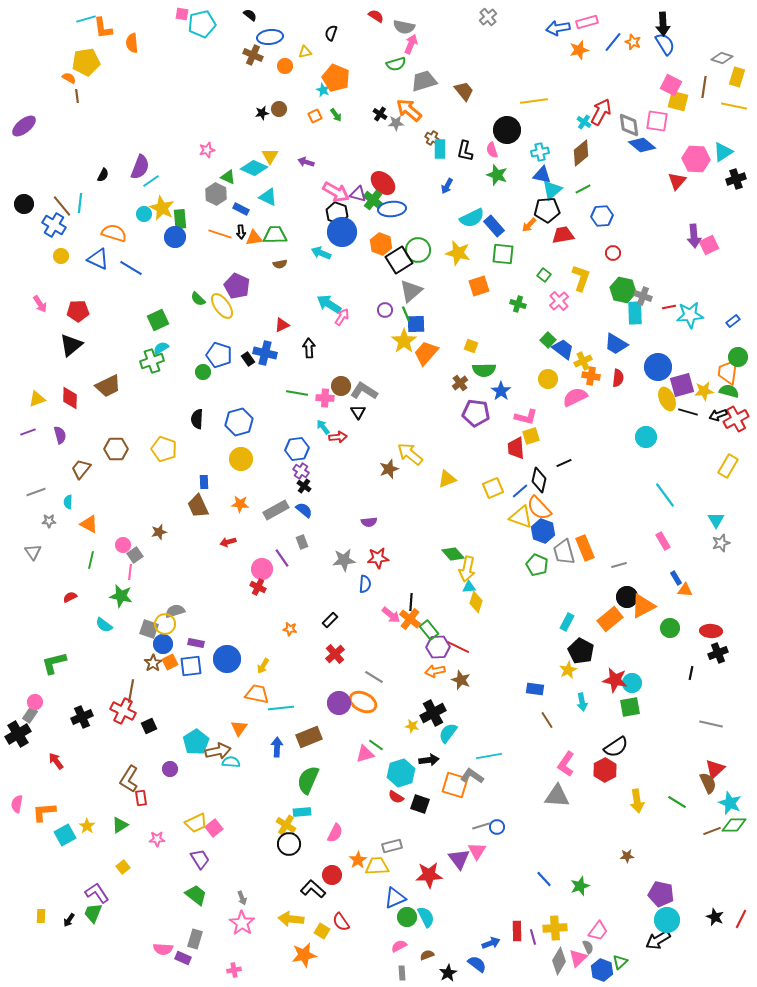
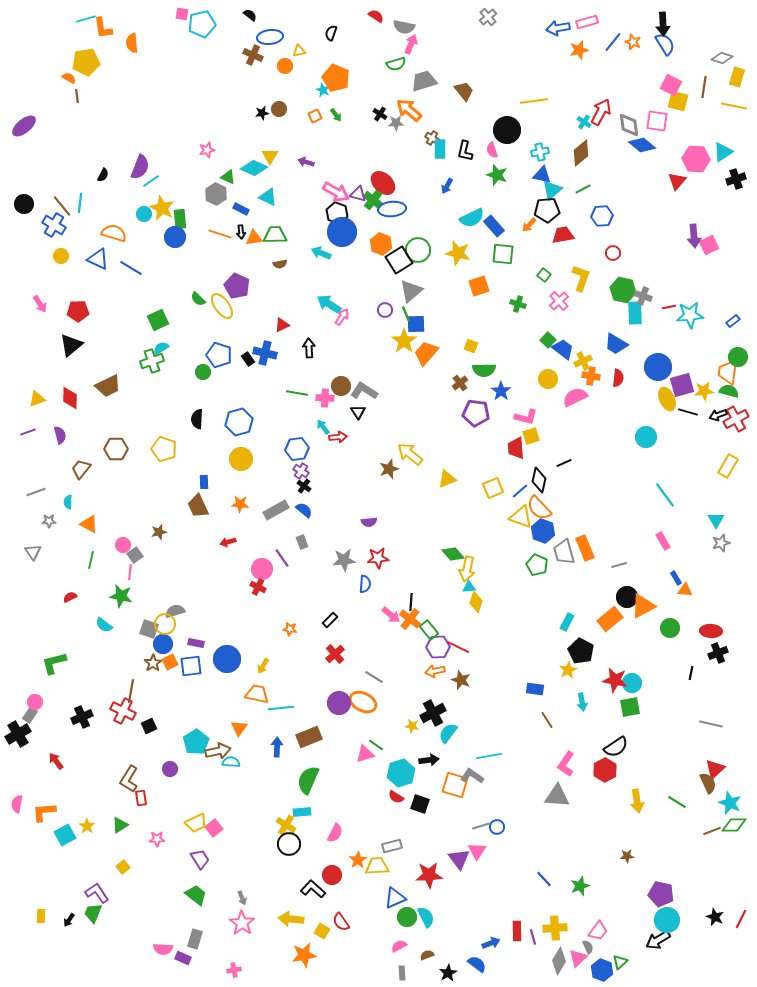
yellow triangle at (305, 52): moved 6 px left, 1 px up
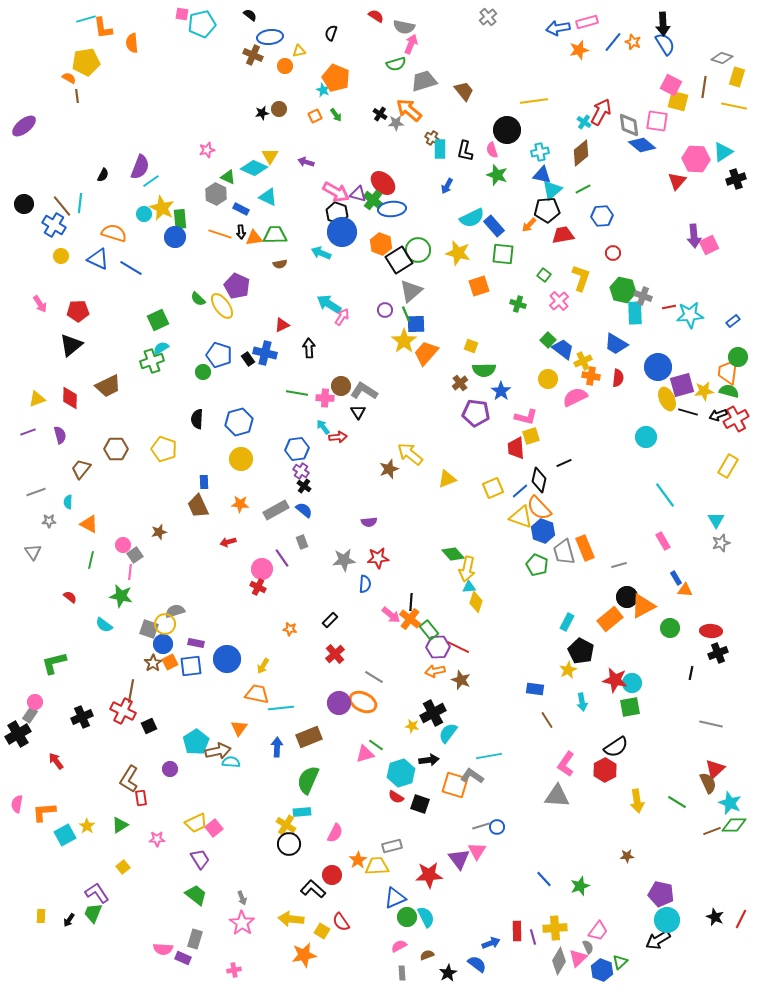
red semicircle at (70, 597): rotated 64 degrees clockwise
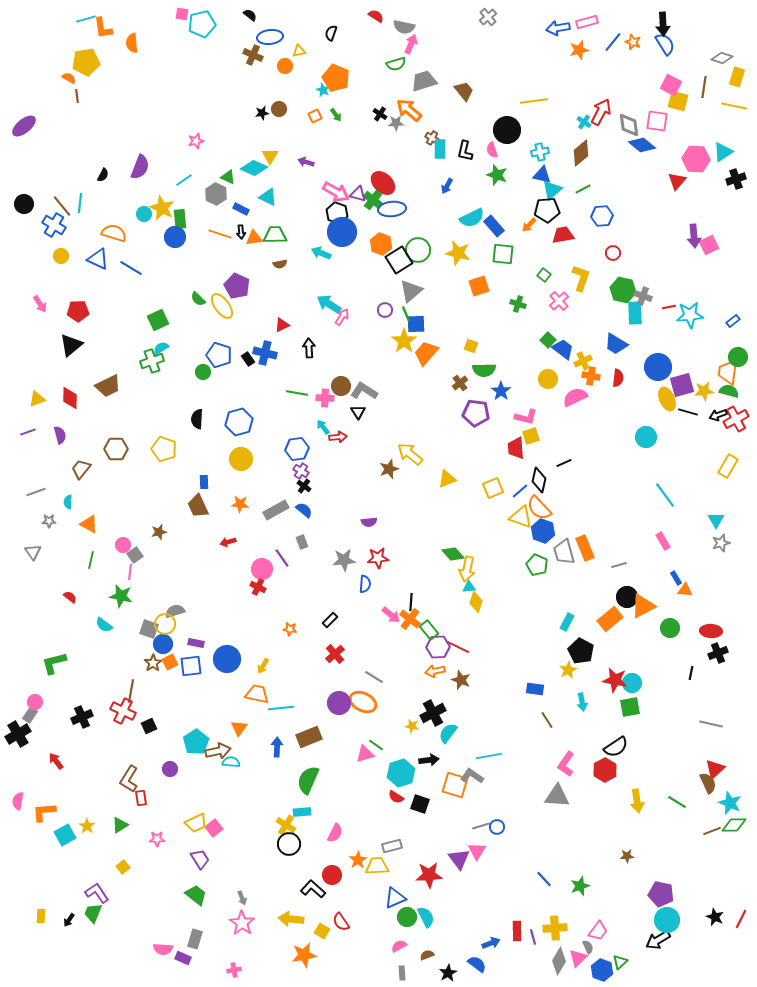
pink star at (207, 150): moved 11 px left, 9 px up
cyan line at (151, 181): moved 33 px right, 1 px up
pink semicircle at (17, 804): moved 1 px right, 3 px up
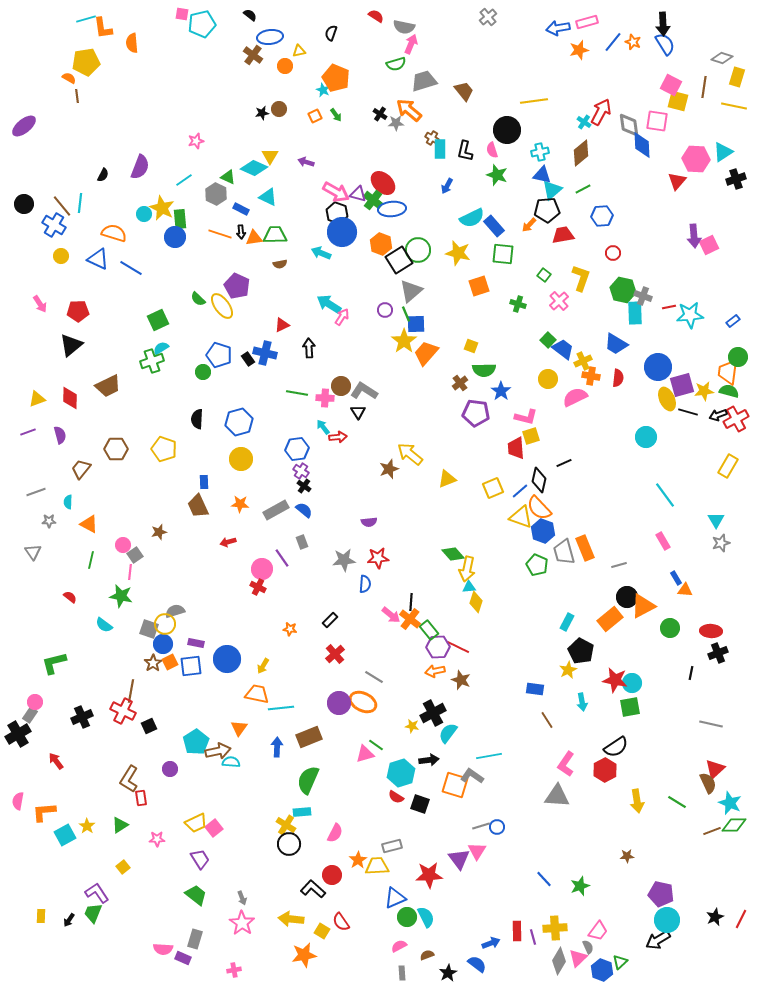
brown cross at (253, 55): rotated 12 degrees clockwise
blue diamond at (642, 145): rotated 48 degrees clockwise
black star at (715, 917): rotated 24 degrees clockwise
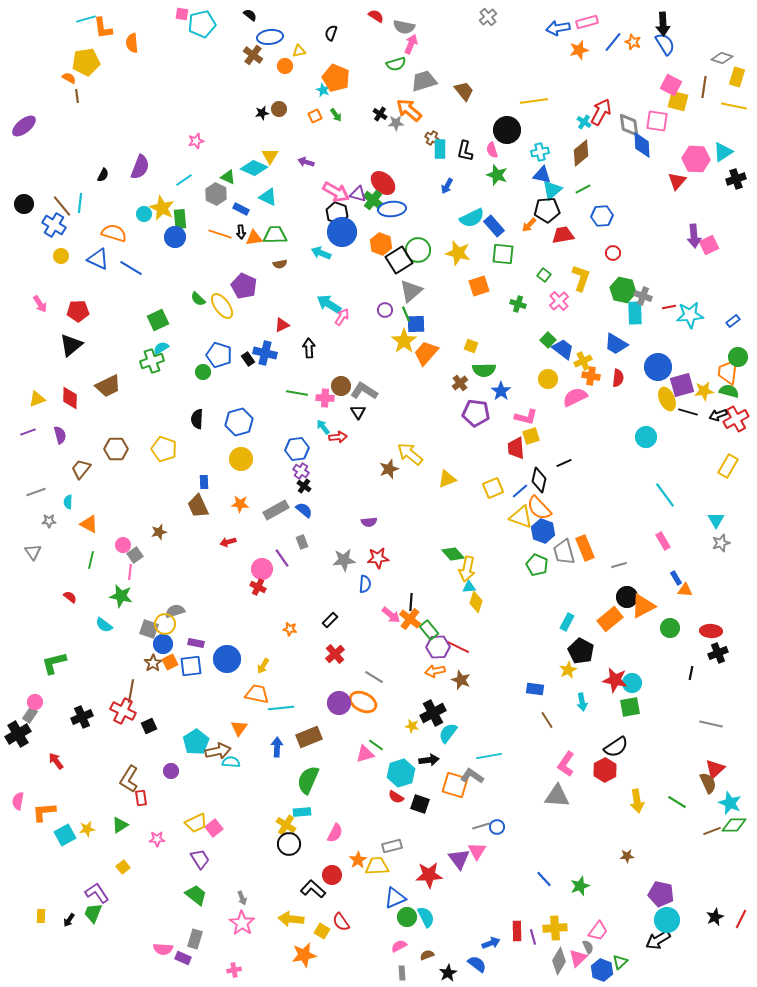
purple pentagon at (237, 286): moved 7 px right
purple circle at (170, 769): moved 1 px right, 2 px down
yellow star at (87, 826): moved 3 px down; rotated 28 degrees clockwise
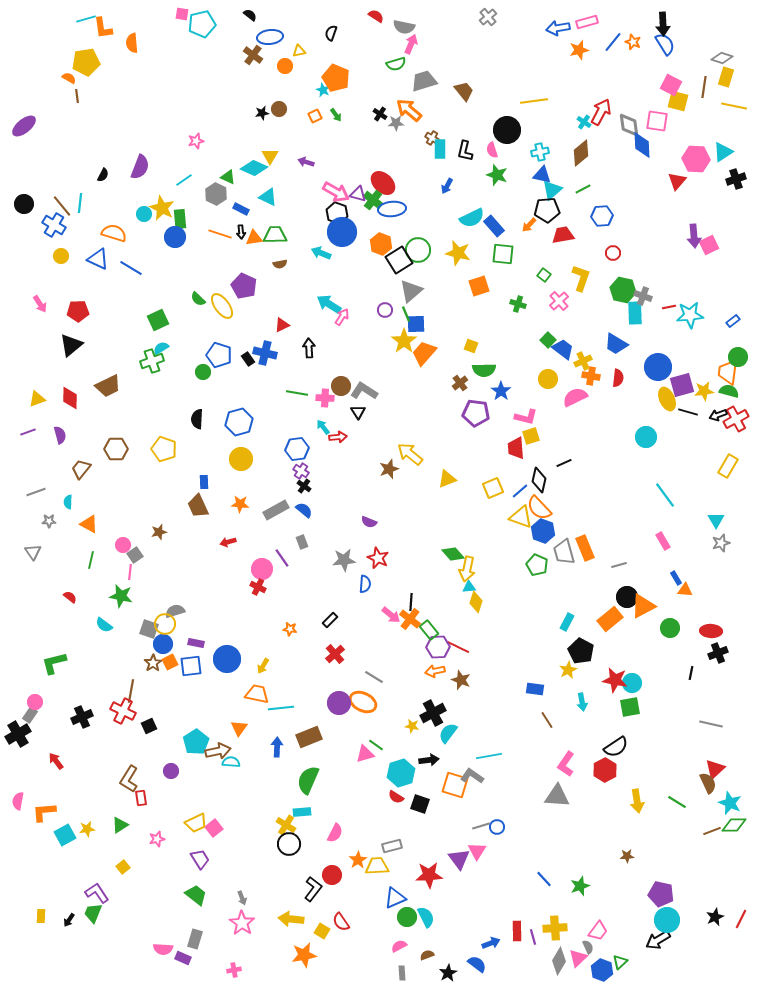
yellow rectangle at (737, 77): moved 11 px left
orange trapezoid at (426, 353): moved 2 px left
purple semicircle at (369, 522): rotated 28 degrees clockwise
red star at (378, 558): rotated 30 degrees clockwise
pink star at (157, 839): rotated 14 degrees counterclockwise
black L-shape at (313, 889): rotated 85 degrees clockwise
